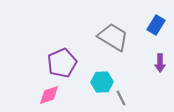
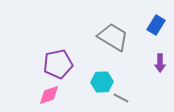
purple pentagon: moved 4 px left, 1 px down; rotated 12 degrees clockwise
gray line: rotated 35 degrees counterclockwise
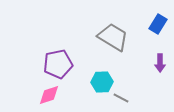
blue rectangle: moved 2 px right, 1 px up
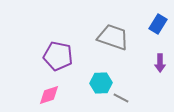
gray trapezoid: rotated 12 degrees counterclockwise
purple pentagon: moved 8 px up; rotated 24 degrees clockwise
cyan hexagon: moved 1 px left, 1 px down
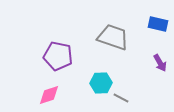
blue rectangle: rotated 72 degrees clockwise
purple arrow: rotated 30 degrees counterclockwise
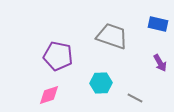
gray trapezoid: moved 1 px left, 1 px up
gray line: moved 14 px right
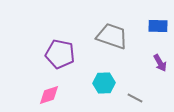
blue rectangle: moved 2 px down; rotated 12 degrees counterclockwise
purple pentagon: moved 2 px right, 2 px up
cyan hexagon: moved 3 px right
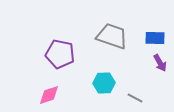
blue rectangle: moved 3 px left, 12 px down
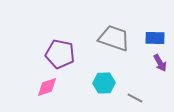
gray trapezoid: moved 2 px right, 2 px down
pink diamond: moved 2 px left, 8 px up
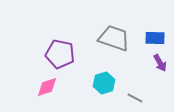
cyan hexagon: rotated 15 degrees counterclockwise
